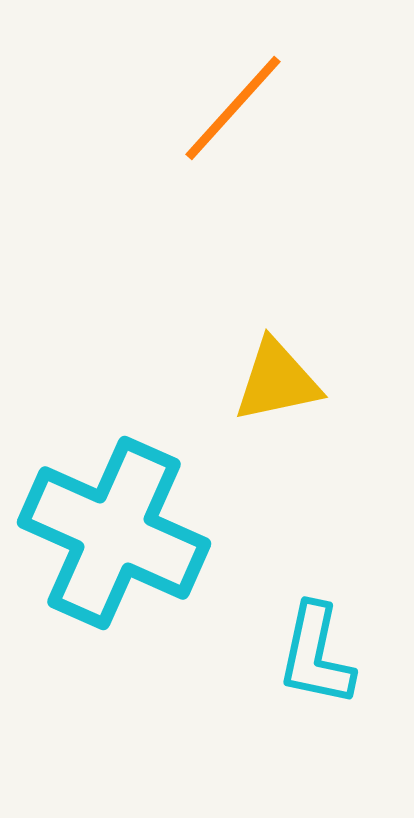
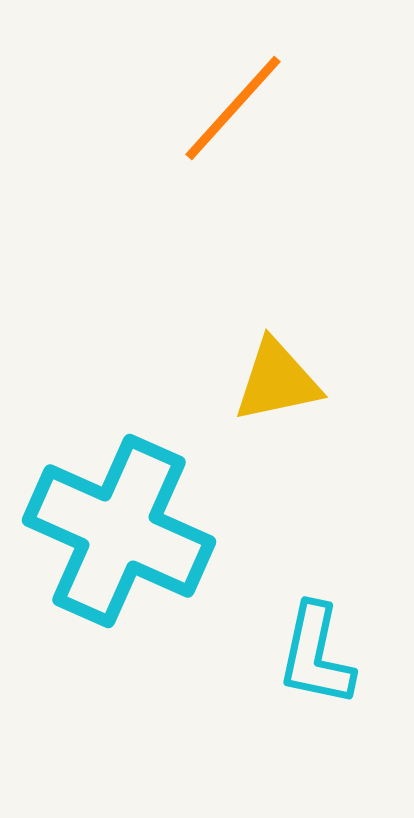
cyan cross: moved 5 px right, 2 px up
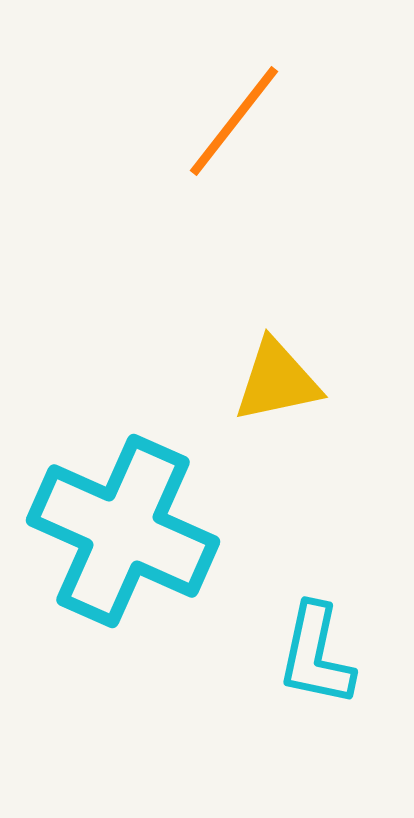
orange line: moved 1 px right, 13 px down; rotated 4 degrees counterclockwise
cyan cross: moved 4 px right
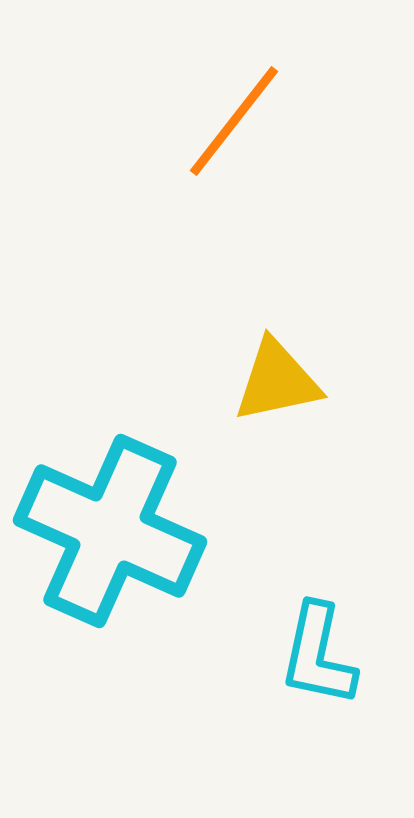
cyan cross: moved 13 px left
cyan L-shape: moved 2 px right
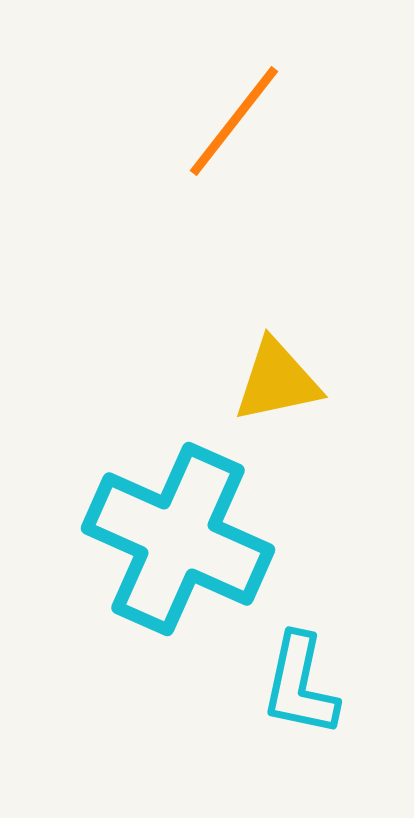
cyan cross: moved 68 px right, 8 px down
cyan L-shape: moved 18 px left, 30 px down
